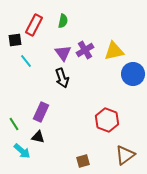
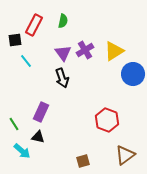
yellow triangle: rotated 20 degrees counterclockwise
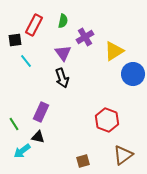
purple cross: moved 13 px up
cyan arrow: rotated 102 degrees clockwise
brown triangle: moved 2 px left
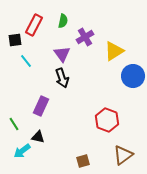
purple triangle: moved 1 px left, 1 px down
blue circle: moved 2 px down
purple rectangle: moved 6 px up
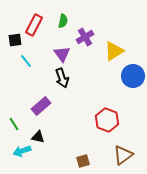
purple rectangle: rotated 24 degrees clockwise
cyan arrow: rotated 18 degrees clockwise
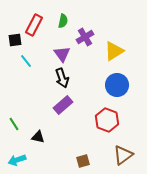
blue circle: moved 16 px left, 9 px down
purple rectangle: moved 22 px right, 1 px up
cyan arrow: moved 5 px left, 9 px down
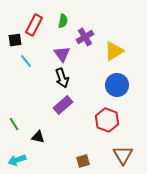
brown triangle: rotated 25 degrees counterclockwise
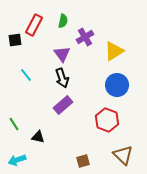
cyan line: moved 14 px down
brown triangle: rotated 15 degrees counterclockwise
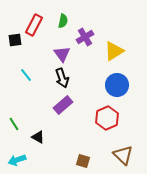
red hexagon: moved 2 px up; rotated 15 degrees clockwise
black triangle: rotated 16 degrees clockwise
brown square: rotated 32 degrees clockwise
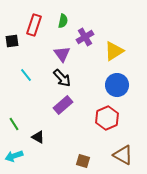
red rectangle: rotated 10 degrees counterclockwise
black square: moved 3 px left, 1 px down
black arrow: rotated 24 degrees counterclockwise
brown triangle: rotated 15 degrees counterclockwise
cyan arrow: moved 3 px left, 4 px up
